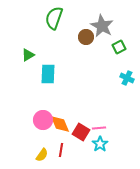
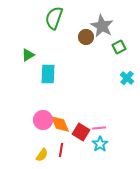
cyan cross: rotated 16 degrees clockwise
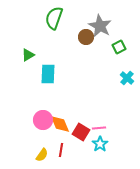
gray star: moved 2 px left
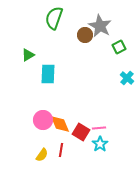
brown circle: moved 1 px left, 2 px up
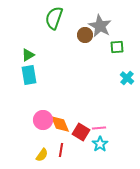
green square: moved 2 px left; rotated 24 degrees clockwise
cyan rectangle: moved 19 px left, 1 px down; rotated 12 degrees counterclockwise
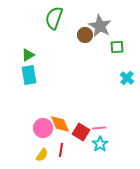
pink circle: moved 8 px down
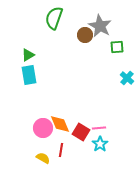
yellow semicircle: moved 1 px right, 3 px down; rotated 96 degrees counterclockwise
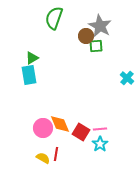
brown circle: moved 1 px right, 1 px down
green square: moved 21 px left, 1 px up
green triangle: moved 4 px right, 3 px down
pink line: moved 1 px right, 1 px down
red line: moved 5 px left, 4 px down
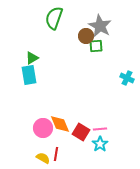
cyan cross: rotated 16 degrees counterclockwise
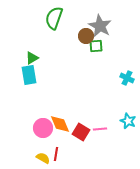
cyan star: moved 28 px right, 23 px up; rotated 14 degrees counterclockwise
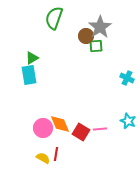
gray star: moved 1 px down; rotated 10 degrees clockwise
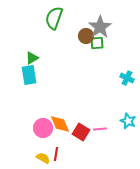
green square: moved 1 px right, 3 px up
